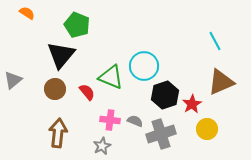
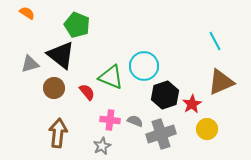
black triangle: rotated 32 degrees counterclockwise
gray triangle: moved 17 px right, 16 px up; rotated 24 degrees clockwise
brown circle: moved 1 px left, 1 px up
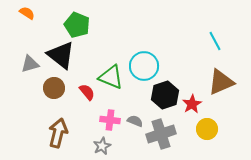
brown arrow: rotated 8 degrees clockwise
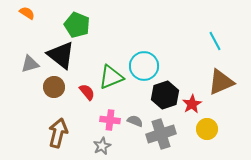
green triangle: rotated 44 degrees counterclockwise
brown circle: moved 1 px up
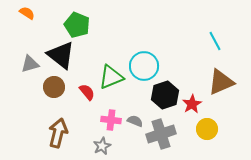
pink cross: moved 1 px right
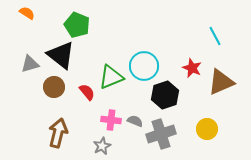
cyan line: moved 5 px up
red star: moved 36 px up; rotated 18 degrees counterclockwise
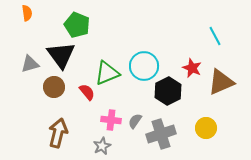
orange semicircle: rotated 49 degrees clockwise
black triangle: rotated 16 degrees clockwise
green triangle: moved 4 px left, 4 px up
black hexagon: moved 3 px right, 4 px up; rotated 8 degrees counterclockwise
gray semicircle: rotated 77 degrees counterclockwise
yellow circle: moved 1 px left, 1 px up
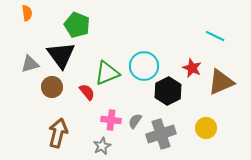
cyan line: rotated 36 degrees counterclockwise
brown circle: moved 2 px left
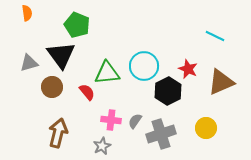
gray triangle: moved 1 px left, 1 px up
red star: moved 4 px left, 1 px down
green triangle: rotated 16 degrees clockwise
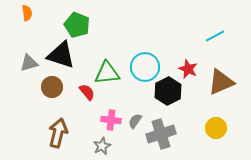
cyan line: rotated 54 degrees counterclockwise
black triangle: rotated 36 degrees counterclockwise
cyan circle: moved 1 px right, 1 px down
yellow circle: moved 10 px right
